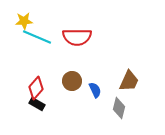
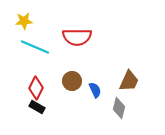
cyan line: moved 2 px left, 10 px down
red diamond: rotated 15 degrees counterclockwise
black rectangle: moved 3 px down
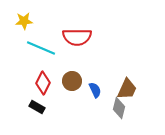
cyan line: moved 6 px right, 1 px down
brown trapezoid: moved 2 px left, 8 px down
red diamond: moved 7 px right, 5 px up
